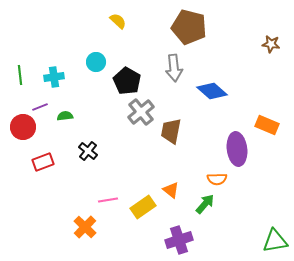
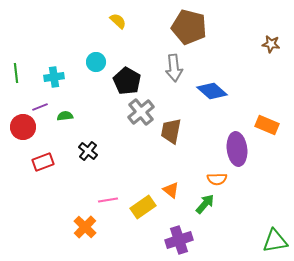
green line: moved 4 px left, 2 px up
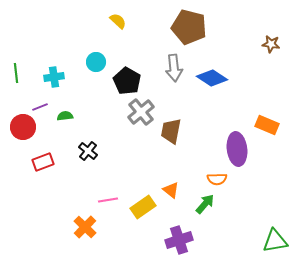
blue diamond: moved 13 px up; rotated 8 degrees counterclockwise
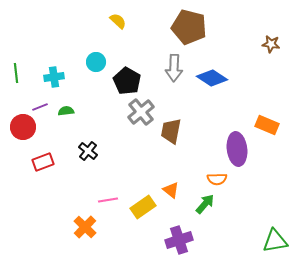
gray arrow: rotated 8 degrees clockwise
green semicircle: moved 1 px right, 5 px up
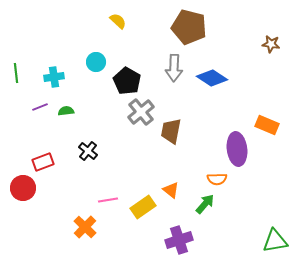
red circle: moved 61 px down
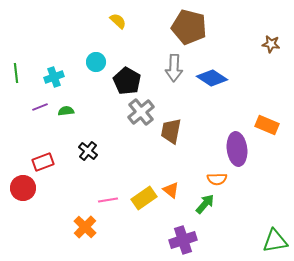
cyan cross: rotated 12 degrees counterclockwise
yellow rectangle: moved 1 px right, 9 px up
purple cross: moved 4 px right
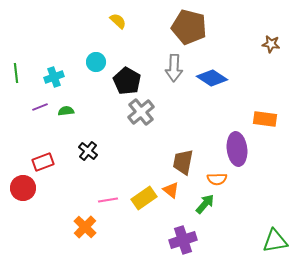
orange rectangle: moved 2 px left, 6 px up; rotated 15 degrees counterclockwise
brown trapezoid: moved 12 px right, 31 px down
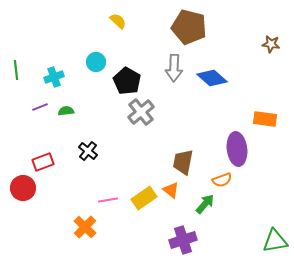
green line: moved 3 px up
blue diamond: rotated 8 degrees clockwise
orange semicircle: moved 5 px right, 1 px down; rotated 18 degrees counterclockwise
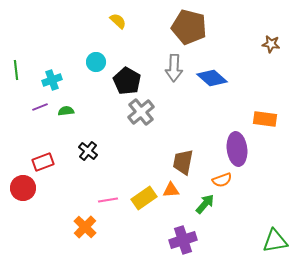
cyan cross: moved 2 px left, 3 px down
orange triangle: rotated 42 degrees counterclockwise
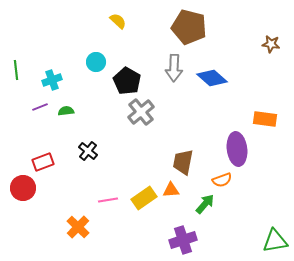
orange cross: moved 7 px left
